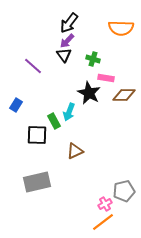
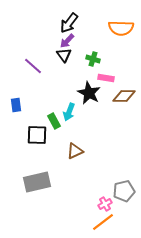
brown diamond: moved 1 px down
blue rectangle: rotated 40 degrees counterclockwise
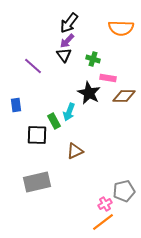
pink rectangle: moved 2 px right
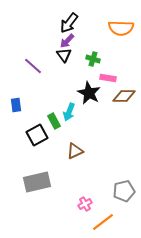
black square: rotated 30 degrees counterclockwise
pink cross: moved 20 px left
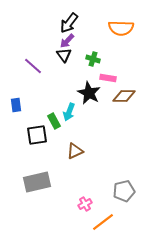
black square: rotated 20 degrees clockwise
